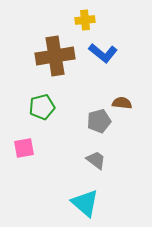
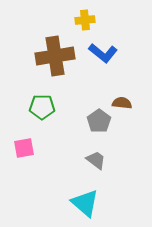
green pentagon: rotated 15 degrees clockwise
gray pentagon: rotated 20 degrees counterclockwise
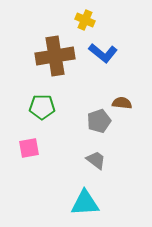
yellow cross: rotated 30 degrees clockwise
gray pentagon: rotated 15 degrees clockwise
pink square: moved 5 px right
cyan triangle: rotated 44 degrees counterclockwise
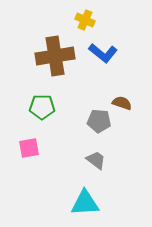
brown semicircle: rotated 12 degrees clockwise
gray pentagon: rotated 25 degrees clockwise
